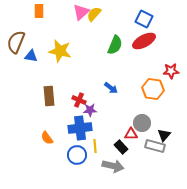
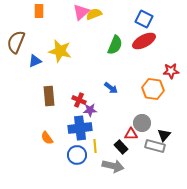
yellow semicircle: rotated 28 degrees clockwise
blue triangle: moved 4 px right, 5 px down; rotated 32 degrees counterclockwise
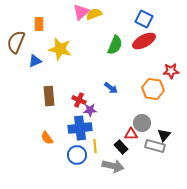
orange rectangle: moved 13 px down
yellow star: moved 2 px up
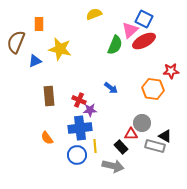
pink triangle: moved 49 px right, 18 px down
black triangle: moved 1 px right, 1 px down; rotated 40 degrees counterclockwise
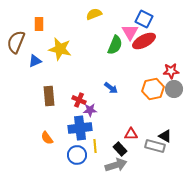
pink triangle: moved 2 px down; rotated 18 degrees counterclockwise
orange hexagon: rotated 20 degrees counterclockwise
gray circle: moved 32 px right, 34 px up
black rectangle: moved 1 px left, 2 px down
gray arrow: moved 3 px right, 1 px up; rotated 30 degrees counterclockwise
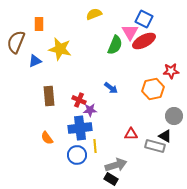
gray circle: moved 27 px down
black rectangle: moved 9 px left, 30 px down; rotated 16 degrees counterclockwise
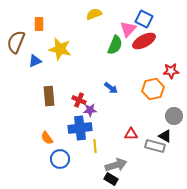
pink triangle: moved 2 px left, 3 px up; rotated 12 degrees clockwise
blue circle: moved 17 px left, 4 px down
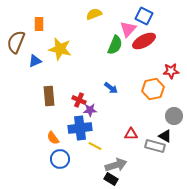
blue square: moved 3 px up
orange semicircle: moved 6 px right
yellow line: rotated 56 degrees counterclockwise
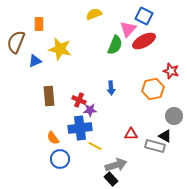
red star: rotated 21 degrees clockwise
blue arrow: rotated 48 degrees clockwise
black rectangle: rotated 16 degrees clockwise
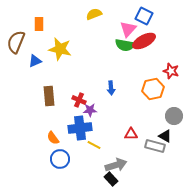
green semicircle: moved 10 px right; rotated 78 degrees clockwise
yellow line: moved 1 px left, 1 px up
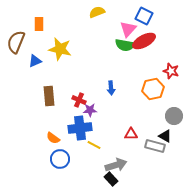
yellow semicircle: moved 3 px right, 2 px up
orange semicircle: rotated 16 degrees counterclockwise
